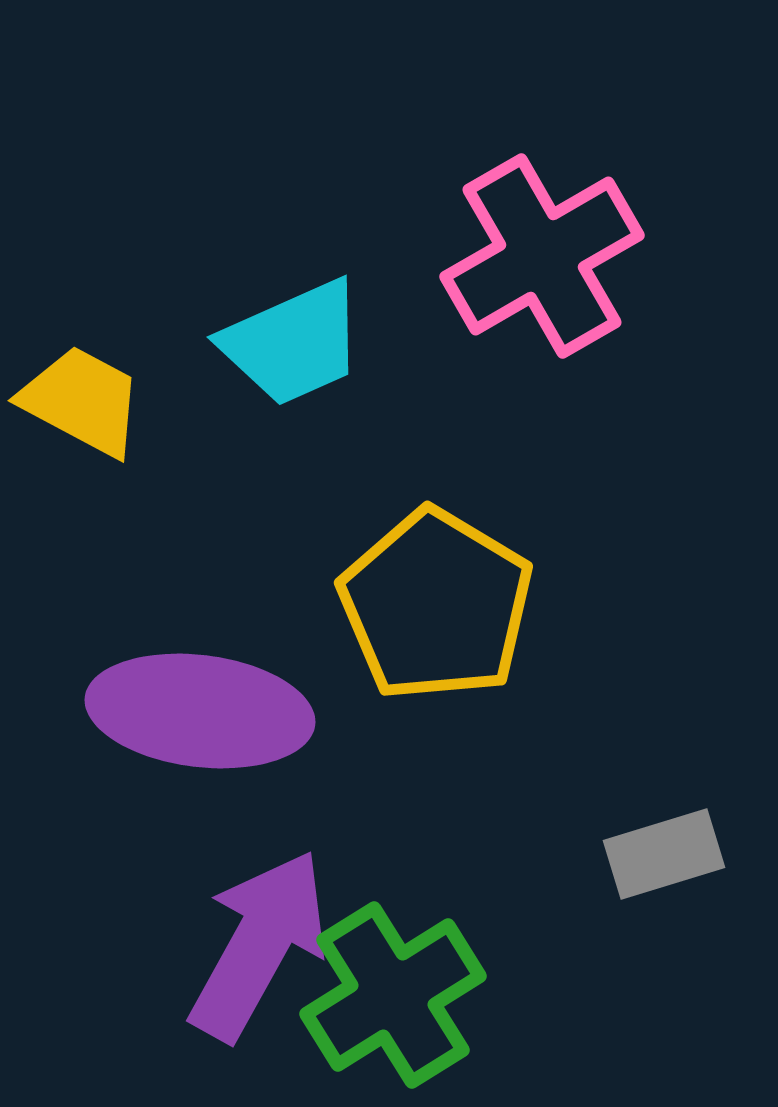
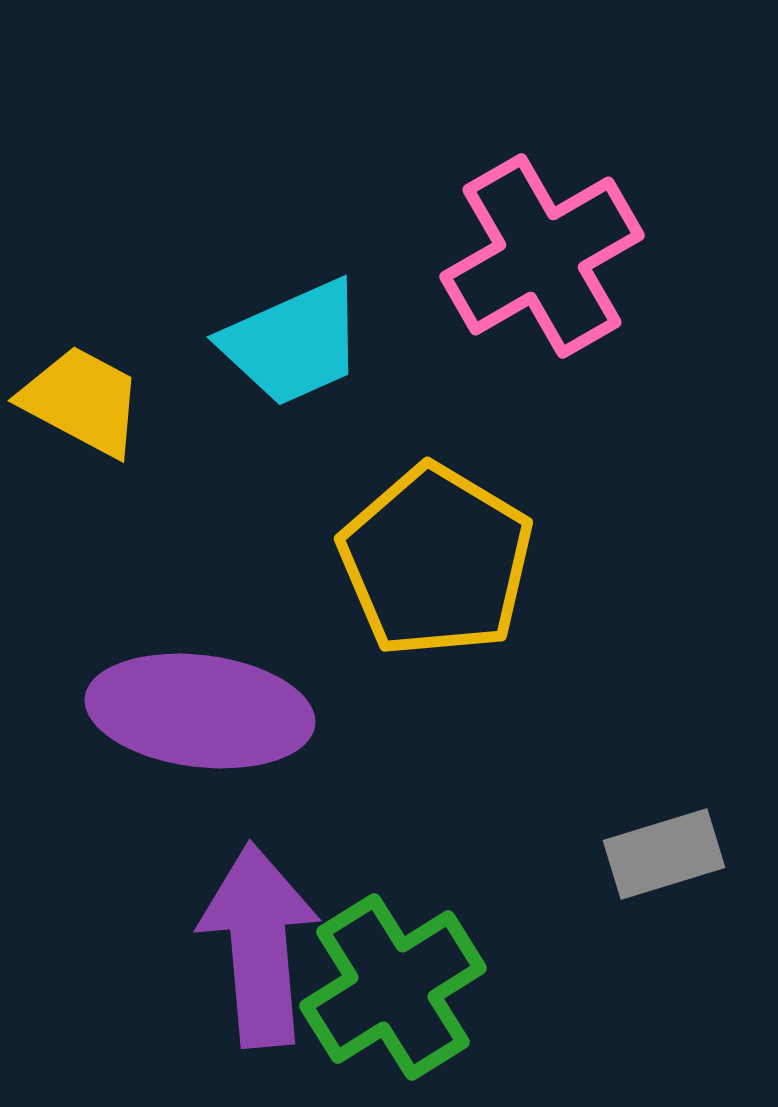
yellow pentagon: moved 44 px up
purple arrow: rotated 34 degrees counterclockwise
green cross: moved 8 px up
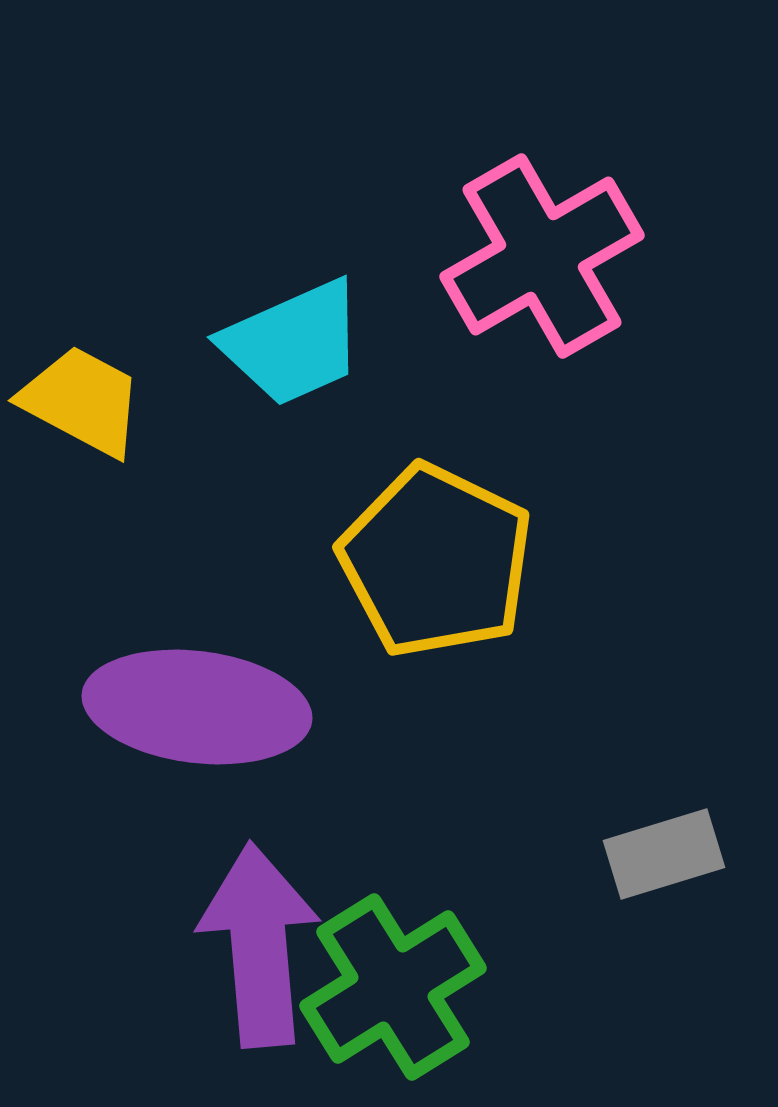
yellow pentagon: rotated 5 degrees counterclockwise
purple ellipse: moved 3 px left, 4 px up
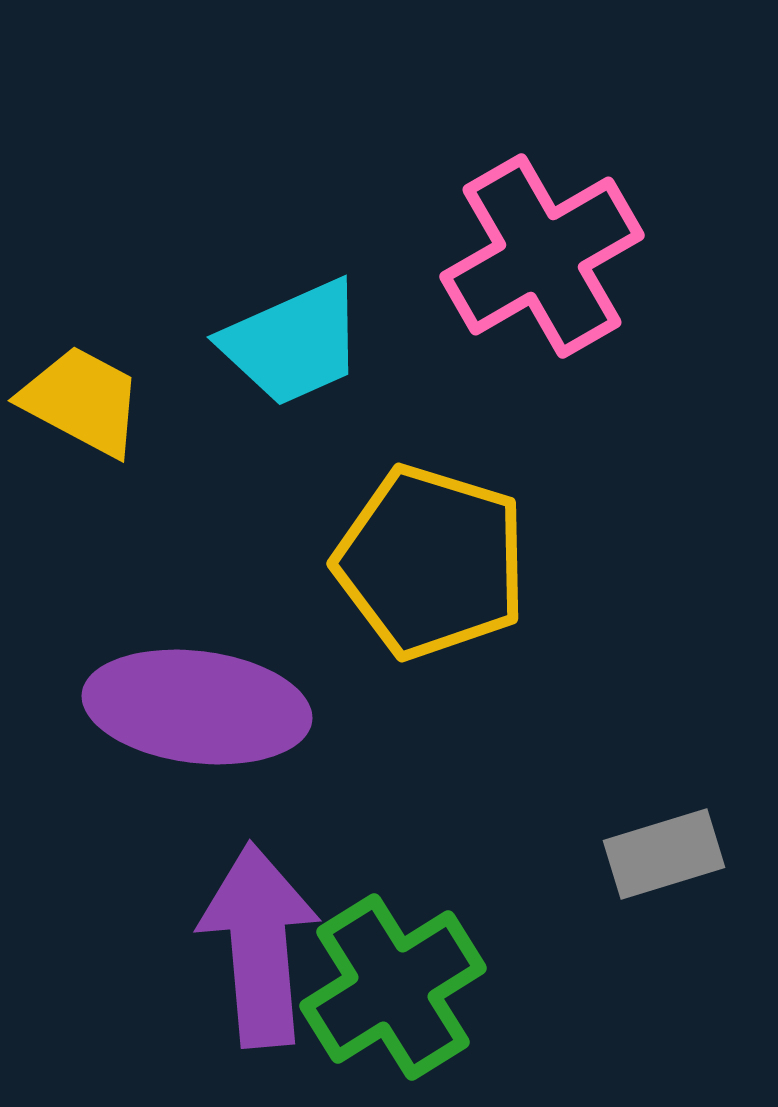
yellow pentagon: moved 5 px left, 1 px down; rotated 9 degrees counterclockwise
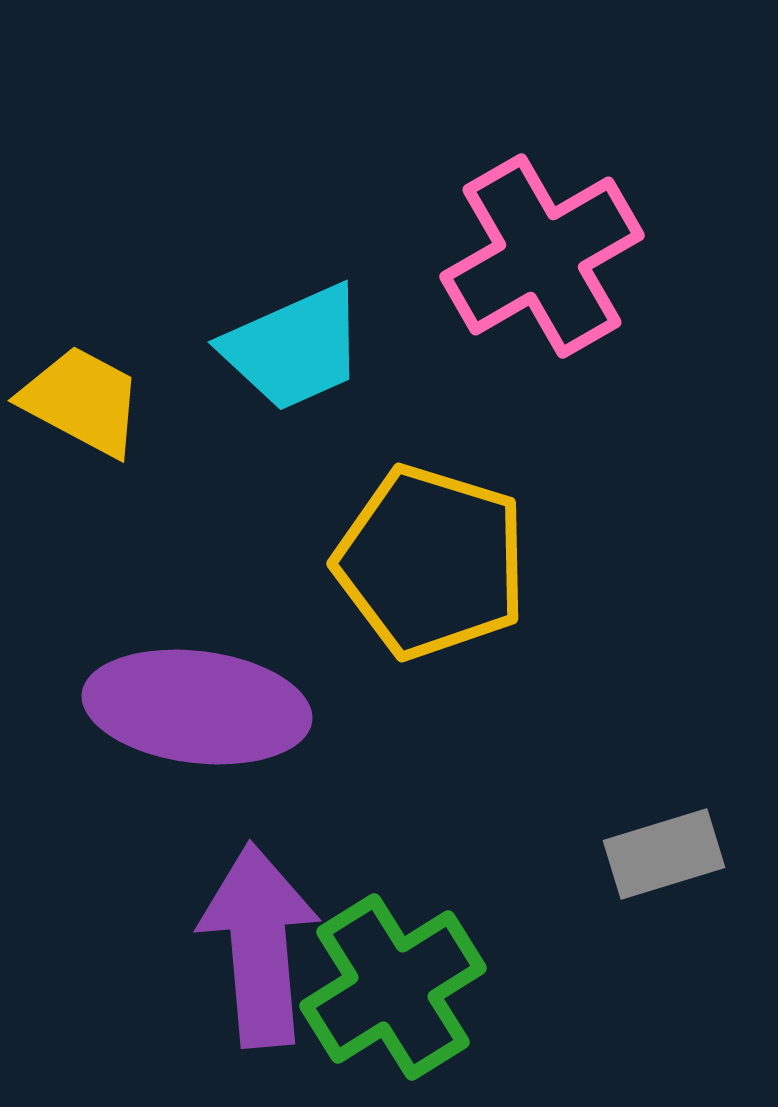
cyan trapezoid: moved 1 px right, 5 px down
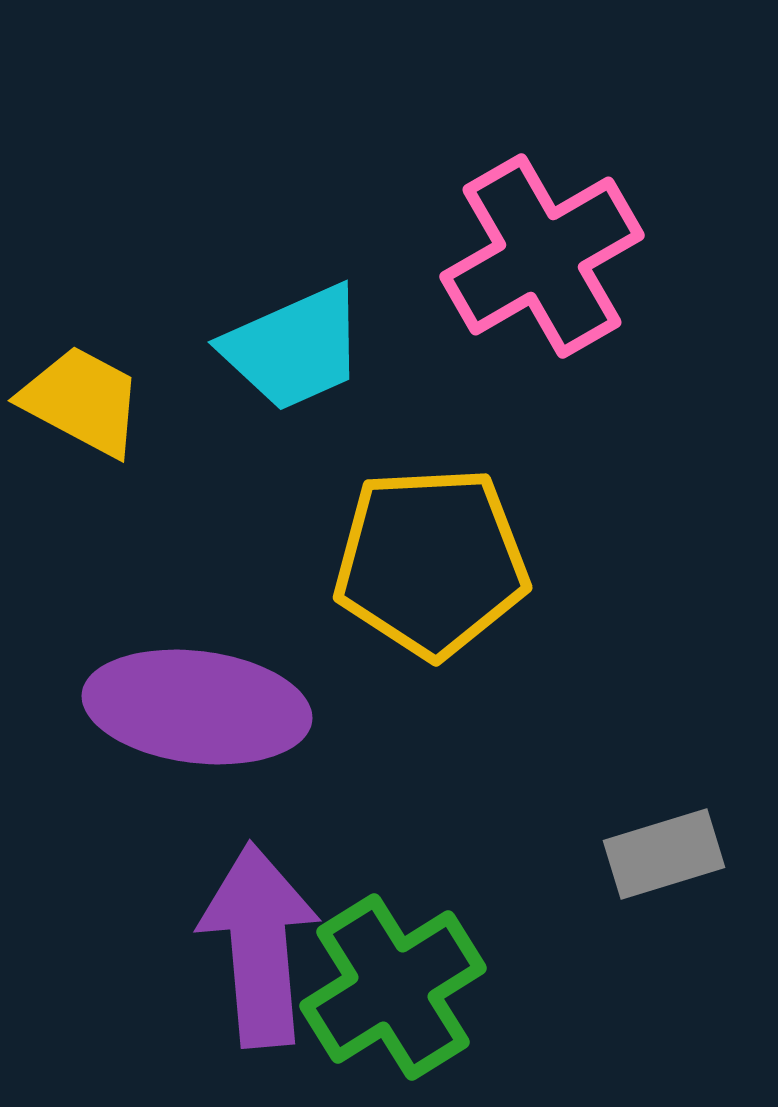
yellow pentagon: rotated 20 degrees counterclockwise
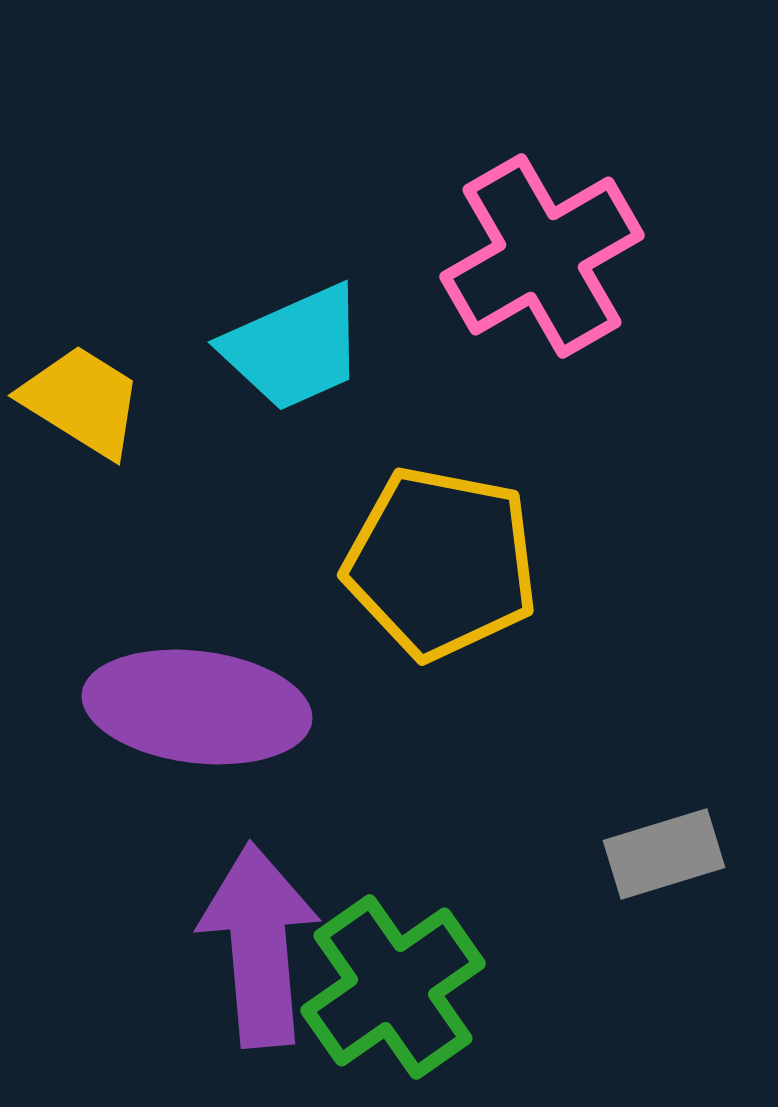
yellow trapezoid: rotated 4 degrees clockwise
yellow pentagon: moved 10 px right, 1 px down; rotated 14 degrees clockwise
green cross: rotated 3 degrees counterclockwise
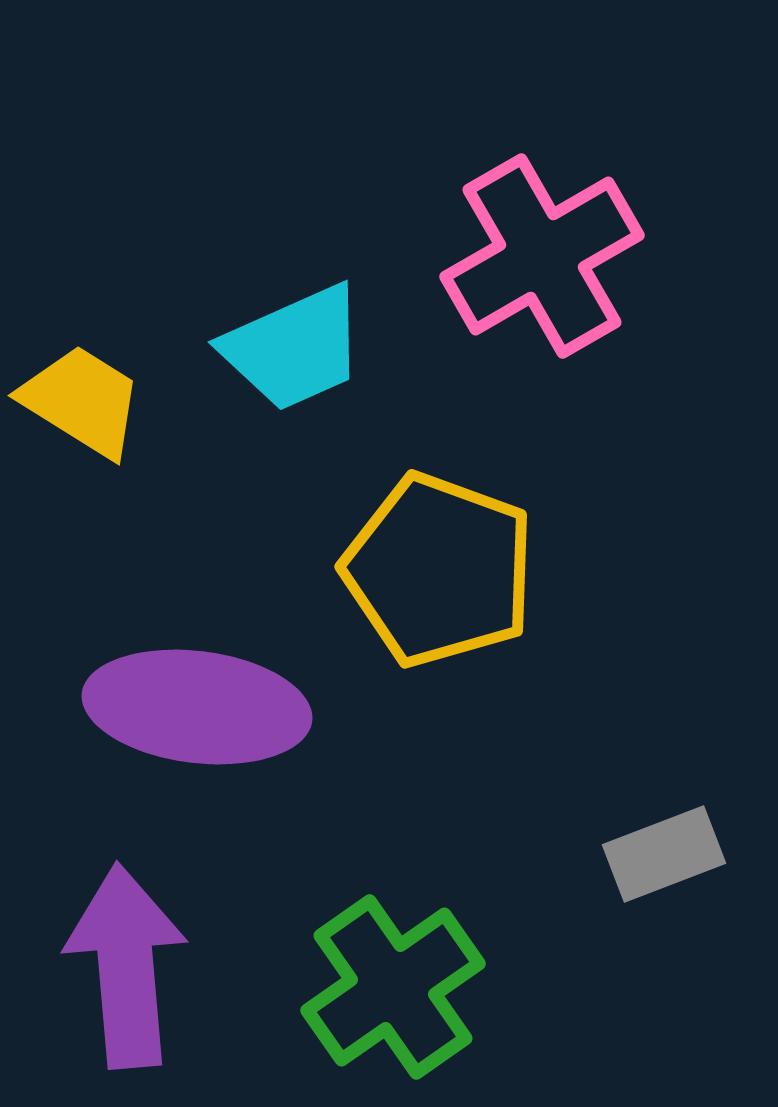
yellow pentagon: moved 2 px left, 7 px down; rotated 9 degrees clockwise
gray rectangle: rotated 4 degrees counterclockwise
purple arrow: moved 133 px left, 21 px down
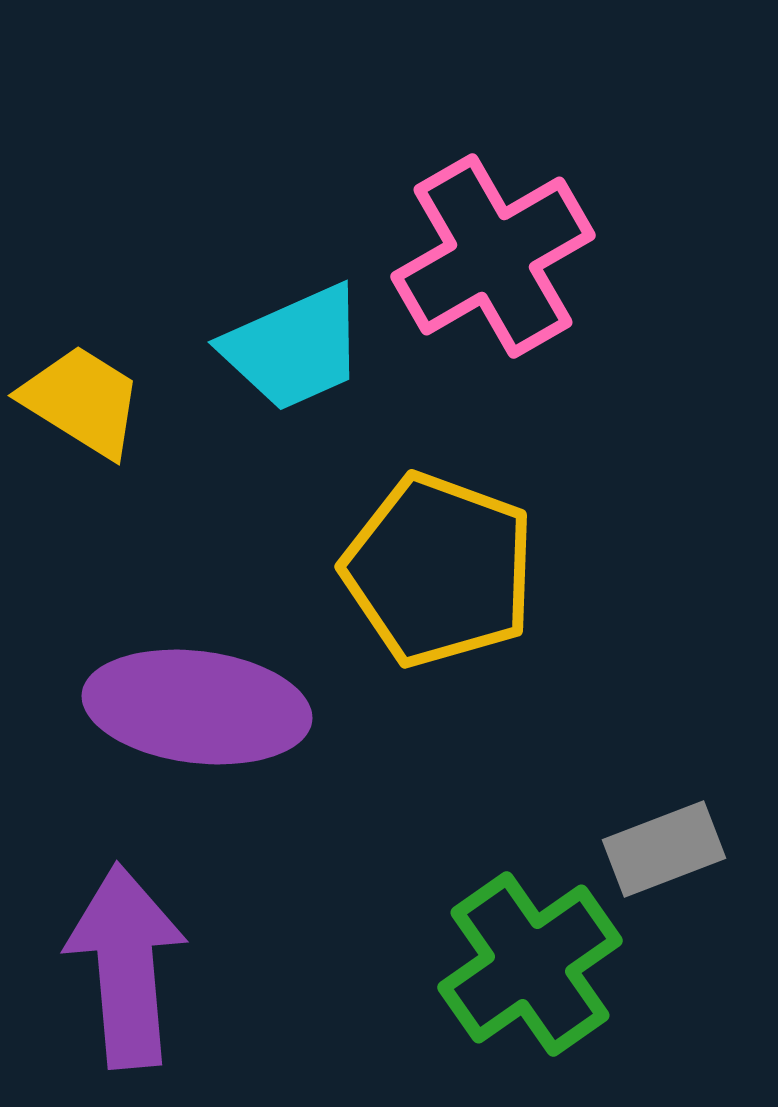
pink cross: moved 49 px left
gray rectangle: moved 5 px up
green cross: moved 137 px right, 23 px up
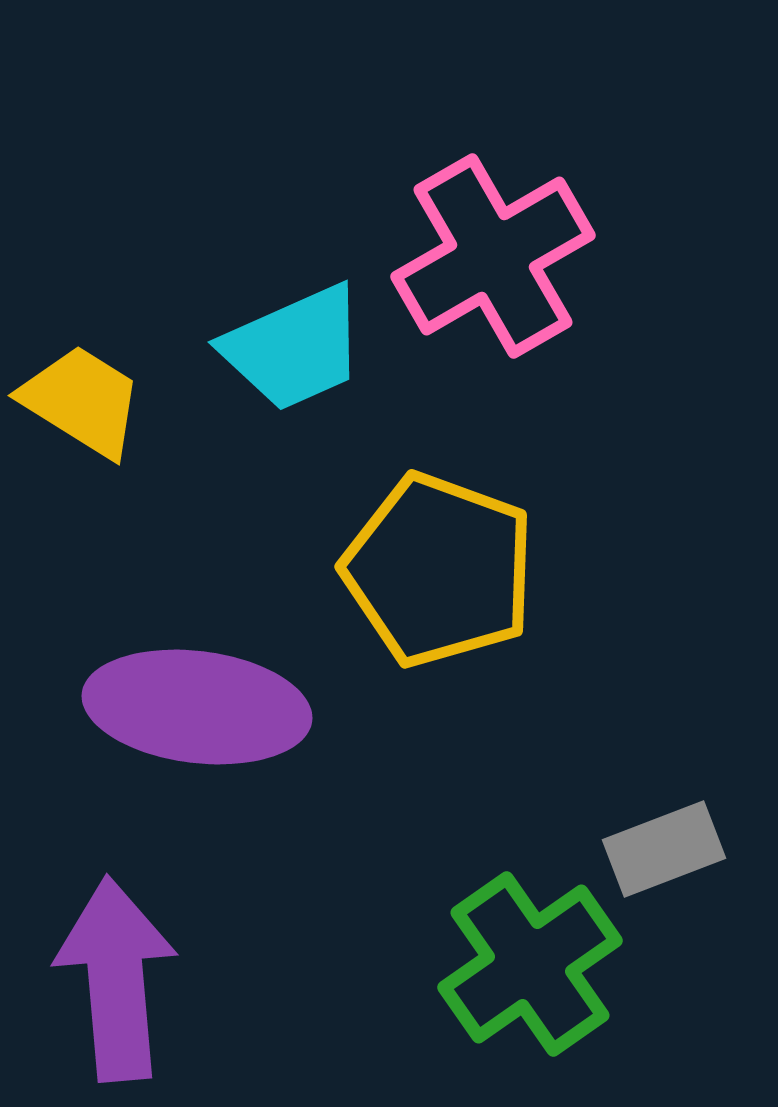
purple arrow: moved 10 px left, 13 px down
